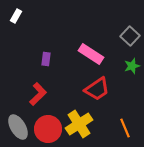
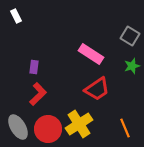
white rectangle: rotated 56 degrees counterclockwise
gray square: rotated 12 degrees counterclockwise
purple rectangle: moved 12 px left, 8 px down
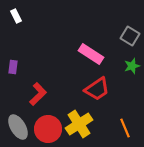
purple rectangle: moved 21 px left
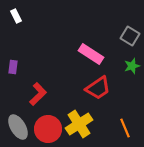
red trapezoid: moved 1 px right, 1 px up
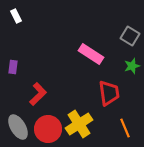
red trapezoid: moved 11 px right, 5 px down; rotated 64 degrees counterclockwise
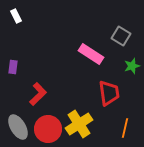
gray square: moved 9 px left
orange line: rotated 36 degrees clockwise
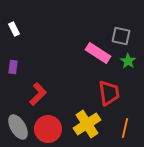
white rectangle: moved 2 px left, 13 px down
gray square: rotated 18 degrees counterclockwise
pink rectangle: moved 7 px right, 1 px up
green star: moved 4 px left, 5 px up; rotated 21 degrees counterclockwise
yellow cross: moved 8 px right
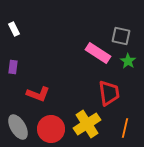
red L-shape: rotated 65 degrees clockwise
red circle: moved 3 px right
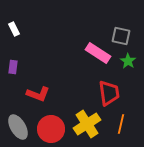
orange line: moved 4 px left, 4 px up
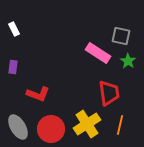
orange line: moved 1 px left, 1 px down
